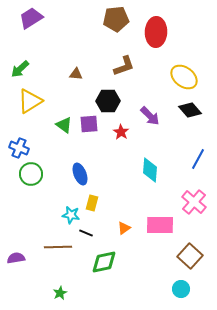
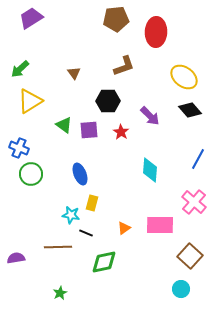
brown triangle: moved 2 px left, 1 px up; rotated 48 degrees clockwise
purple square: moved 6 px down
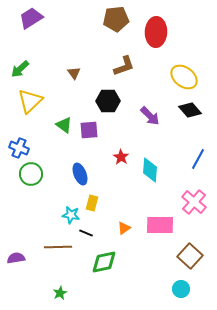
yellow triangle: rotated 12 degrees counterclockwise
red star: moved 25 px down
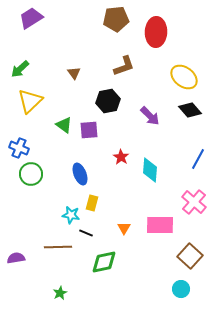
black hexagon: rotated 10 degrees counterclockwise
orange triangle: rotated 24 degrees counterclockwise
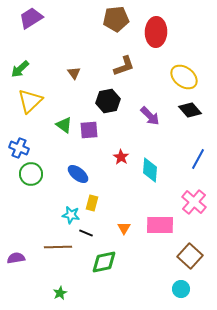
blue ellipse: moved 2 px left; rotated 30 degrees counterclockwise
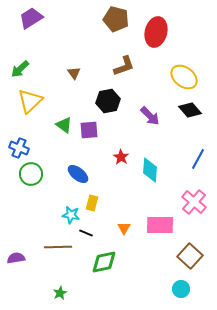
brown pentagon: rotated 20 degrees clockwise
red ellipse: rotated 12 degrees clockwise
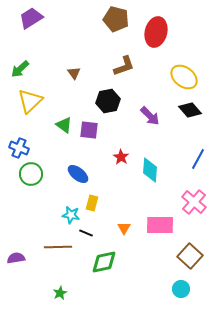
purple square: rotated 12 degrees clockwise
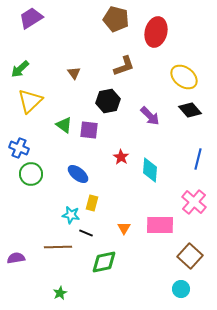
blue line: rotated 15 degrees counterclockwise
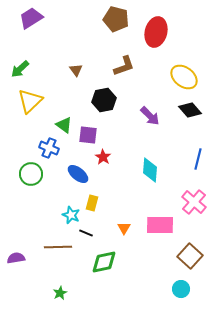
brown triangle: moved 2 px right, 3 px up
black hexagon: moved 4 px left, 1 px up
purple square: moved 1 px left, 5 px down
blue cross: moved 30 px right
red star: moved 18 px left
cyan star: rotated 12 degrees clockwise
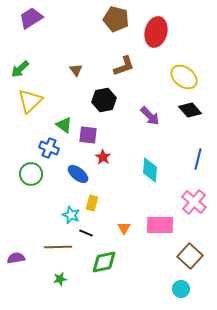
green star: moved 14 px up; rotated 16 degrees clockwise
